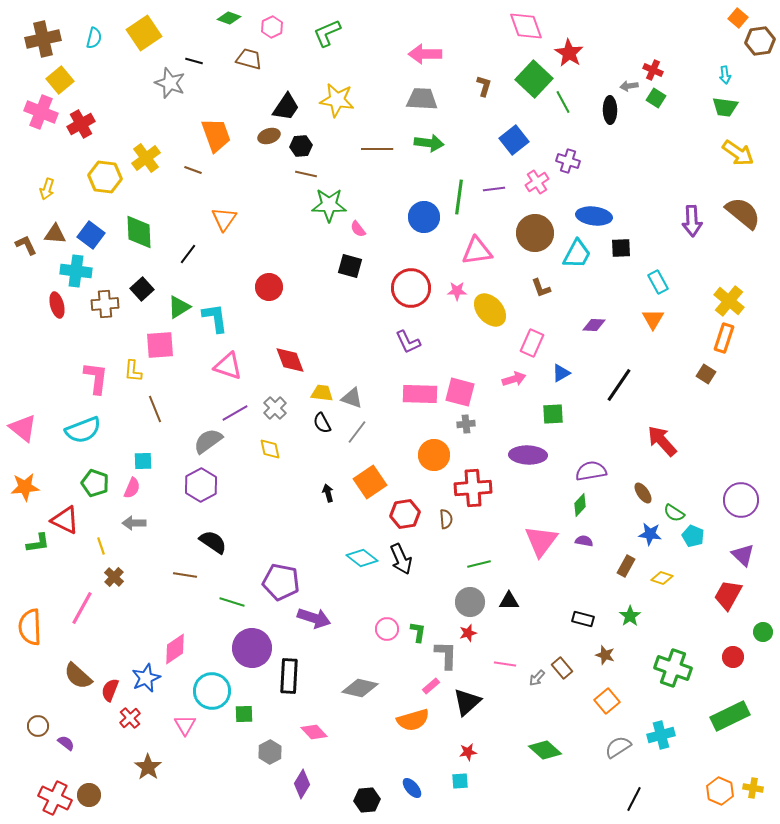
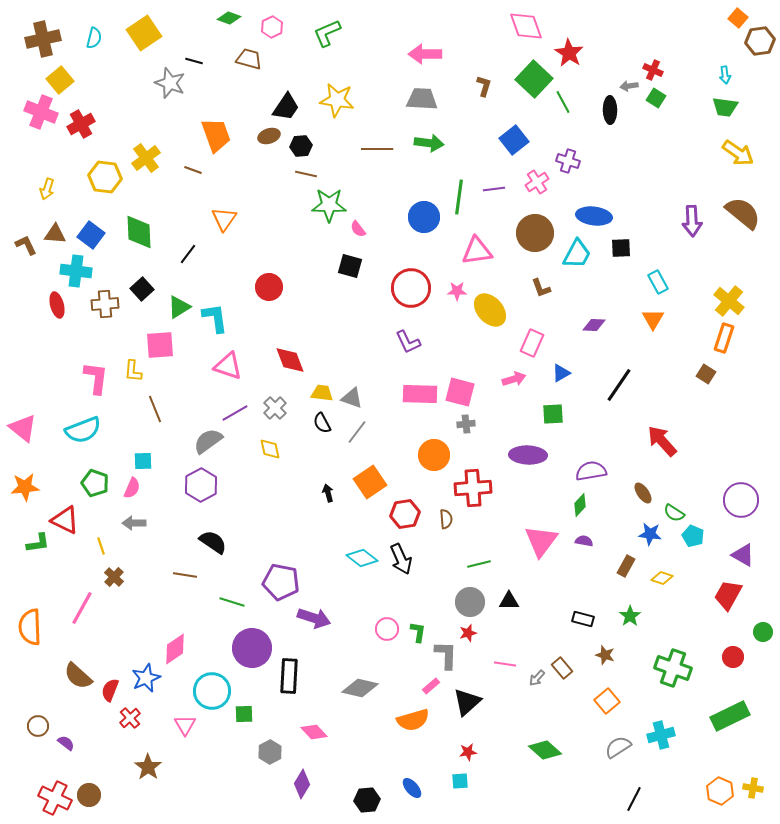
purple triangle at (743, 555): rotated 15 degrees counterclockwise
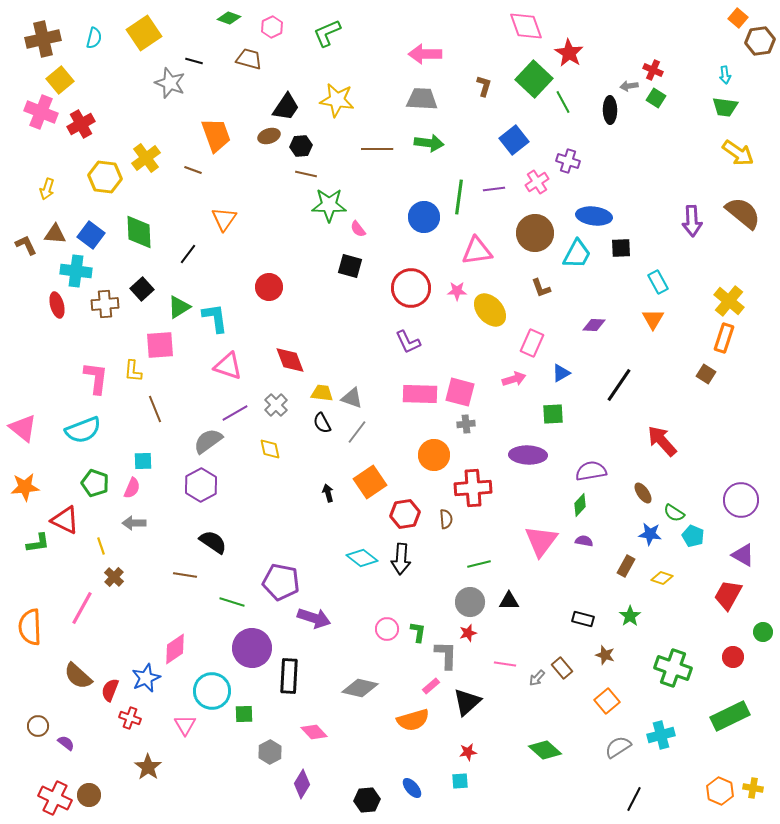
gray cross at (275, 408): moved 1 px right, 3 px up
black arrow at (401, 559): rotated 28 degrees clockwise
red cross at (130, 718): rotated 30 degrees counterclockwise
